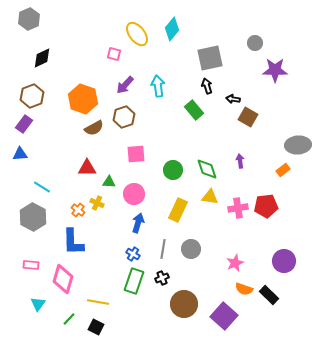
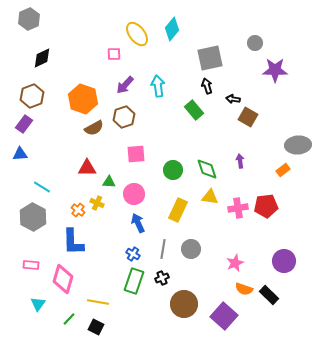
pink square at (114, 54): rotated 16 degrees counterclockwise
blue arrow at (138, 223): rotated 42 degrees counterclockwise
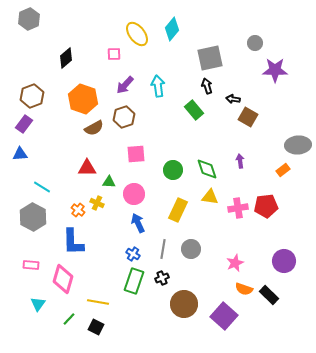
black diamond at (42, 58): moved 24 px right; rotated 15 degrees counterclockwise
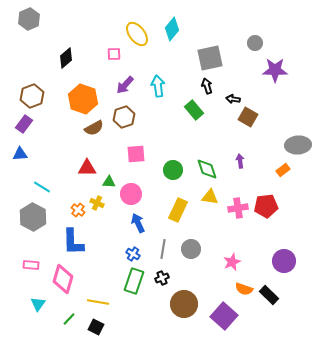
pink circle at (134, 194): moved 3 px left
pink star at (235, 263): moved 3 px left, 1 px up
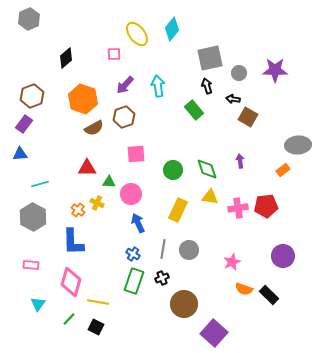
gray circle at (255, 43): moved 16 px left, 30 px down
cyan line at (42, 187): moved 2 px left, 3 px up; rotated 48 degrees counterclockwise
gray circle at (191, 249): moved 2 px left, 1 px down
purple circle at (284, 261): moved 1 px left, 5 px up
pink diamond at (63, 279): moved 8 px right, 3 px down
purple square at (224, 316): moved 10 px left, 17 px down
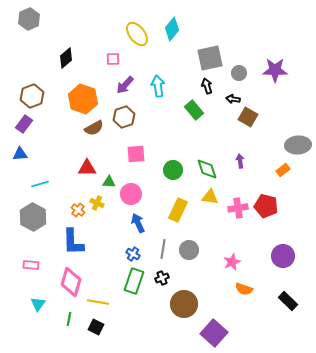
pink square at (114, 54): moved 1 px left, 5 px down
red pentagon at (266, 206): rotated 20 degrees clockwise
black rectangle at (269, 295): moved 19 px right, 6 px down
green line at (69, 319): rotated 32 degrees counterclockwise
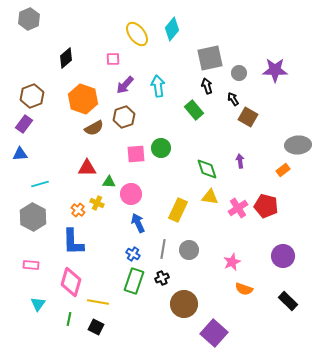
black arrow at (233, 99): rotated 48 degrees clockwise
green circle at (173, 170): moved 12 px left, 22 px up
pink cross at (238, 208): rotated 24 degrees counterclockwise
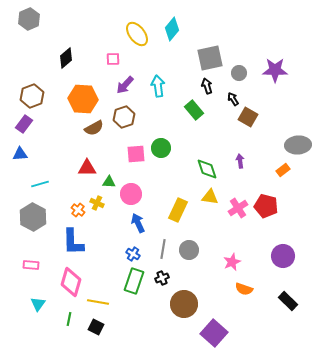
orange hexagon at (83, 99): rotated 16 degrees counterclockwise
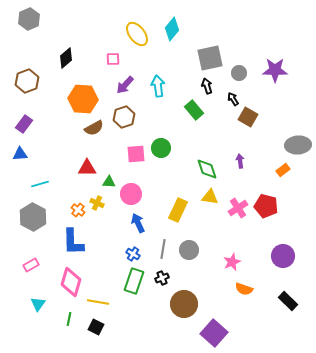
brown hexagon at (32, 96): moved 5 px left, 15 px up
pink rectangle at (31, 265): rotated 35 degrees counterclockwise
